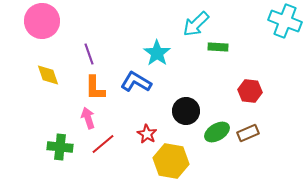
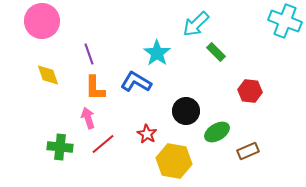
green rectangle: moved 2 px left, 5 px down; rotated 42 degrees clockwise
brown rectangle: moved 18 px down
yellow hexagon: moved 3 px right
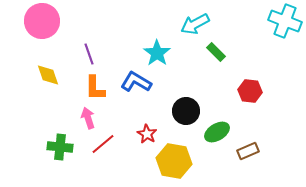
cyan arrow: moved 1 px left; rotated 16 degrees clockwise
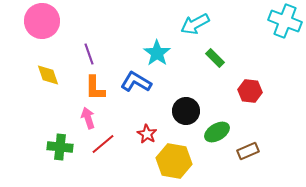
green rectangle: moved 1 px left, 6 px down
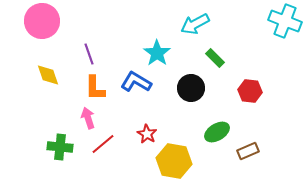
black circle: moved 5 px right, 23 px up
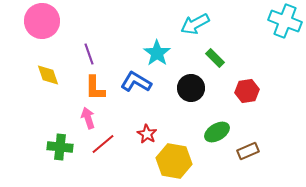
red hexagon: moved 3 px left; rotated 15 degrees counterclockwise
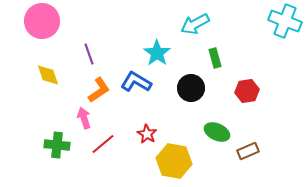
green rectangle: rotated 30 degrees clockwise
orange L-shape: moved 4 px right, 2 px down; rotated 124 degrees counterclockwise
pink arrow: moved 4 px left
green ellipse: rotated 55 degrees clockwise
green cross: moved 3 px left, 2 px up
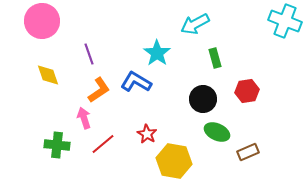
black circle: moved 12 px right, 11 px down
brown rectangle: moved 1 px down
